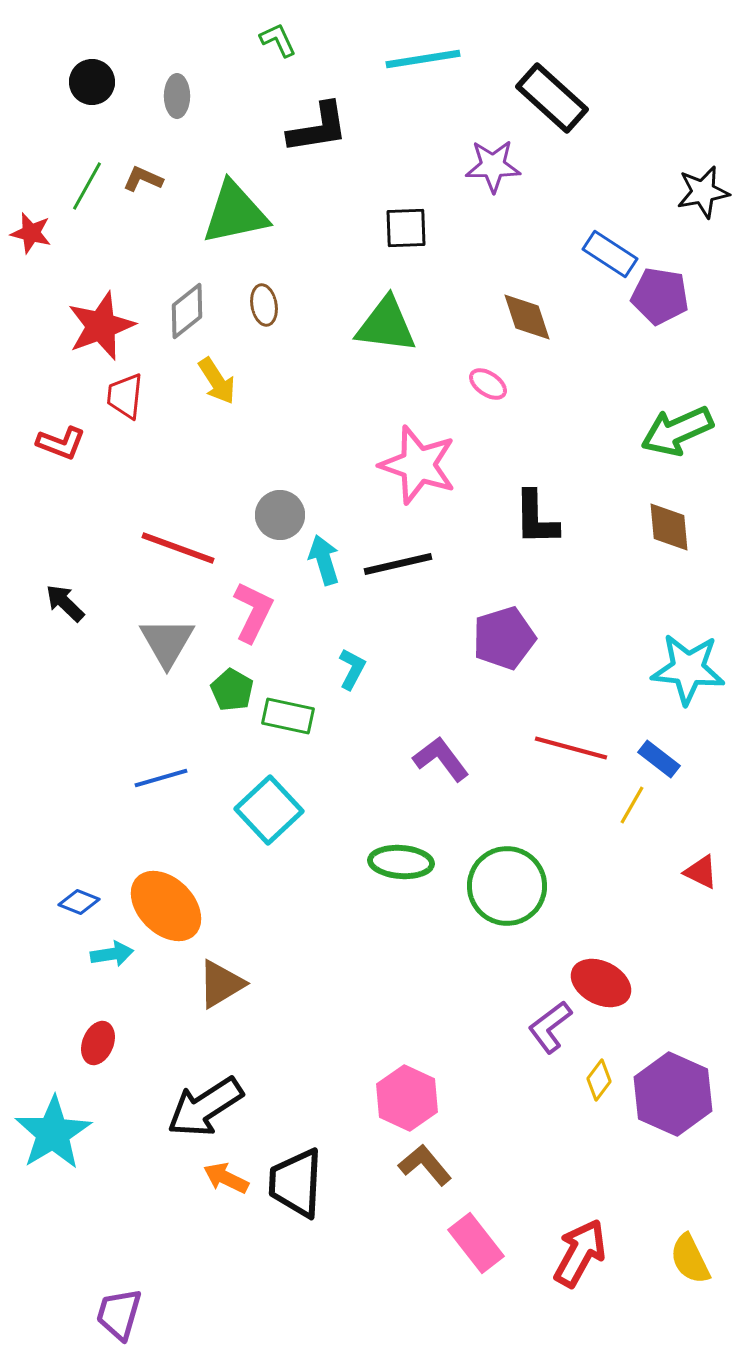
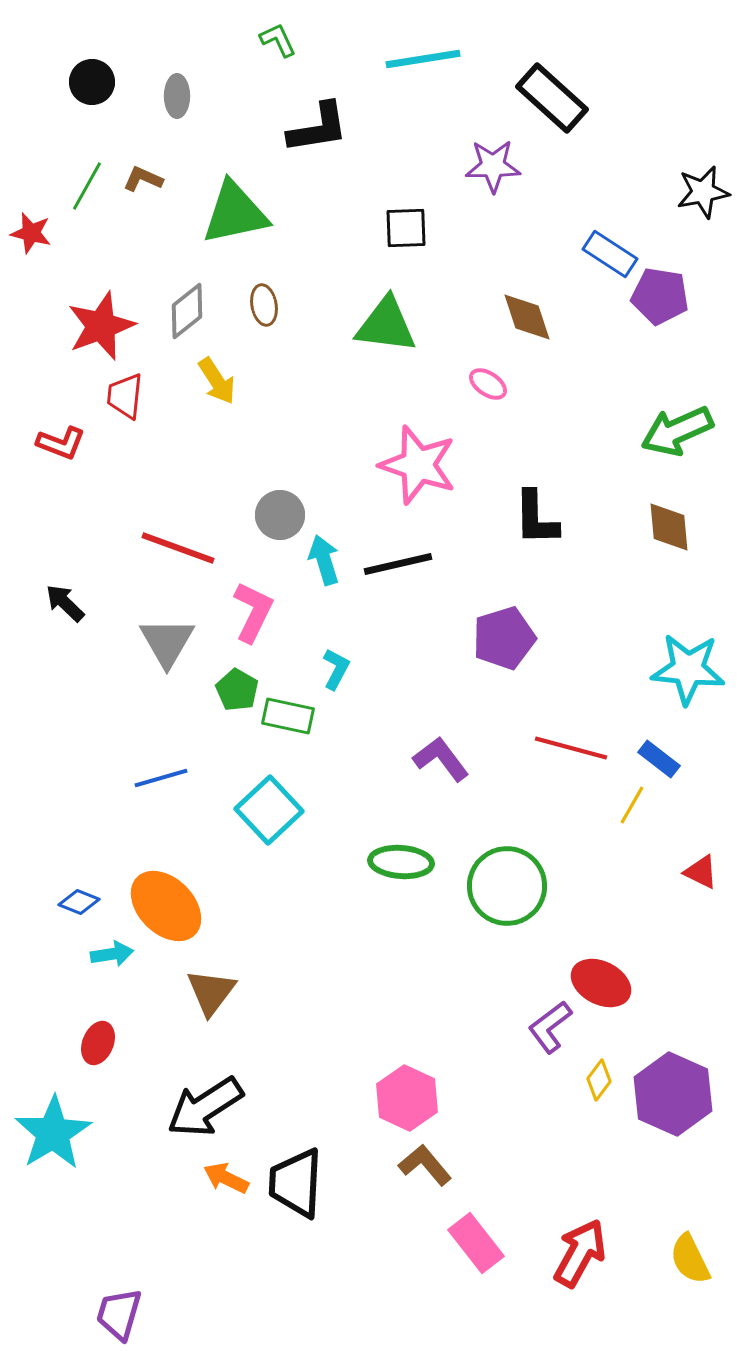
cyan L-shape at (352, 669): moved 16 px left
green pentagon at (232, 690): moved 5 px right
brown triangle at (221, 984): moved 10 px left, 8 px down; rotated 22 degrees counterclockwise
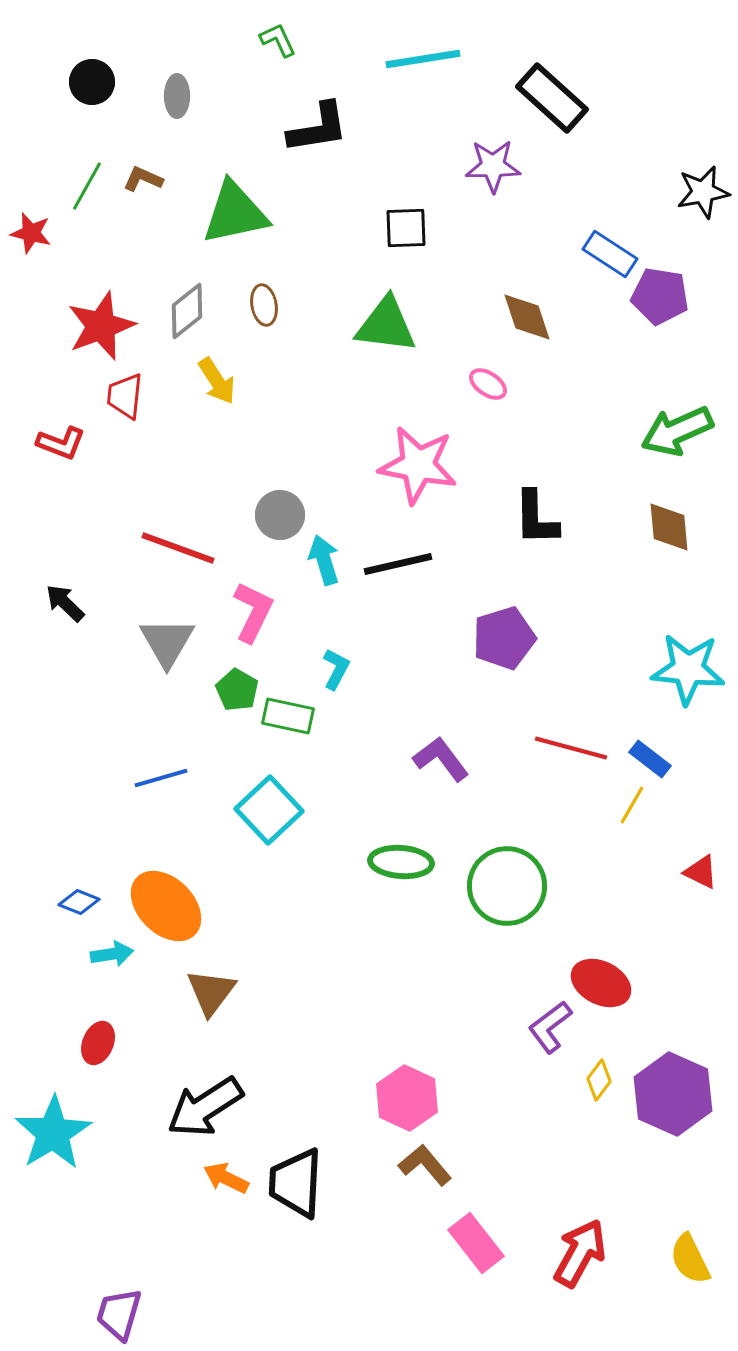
pink star at (418, 465): rotated 8 degrees counterclockwise
blue rectangle at (659, 759): moved 9 px left
